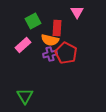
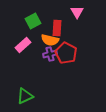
green triangle: rotated 36 degrees clockwise
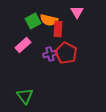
red rectangle: moved 1 px right, 1 px down
orange semicircle: moved 1 px left, 20 px up
green triangle: rotated 42 degrees counterclockwise
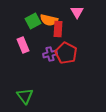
pink rectangle: rotated 70 degrees counterclockwise
